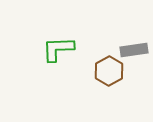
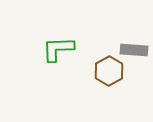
gray rectangle: rotated 12 degrees clockwise
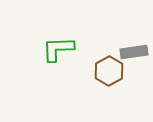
gray rectangle: moved 2 px down; rotated 12 degrees counterclockwise
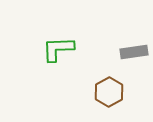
brown hexagon: moved 21 px down
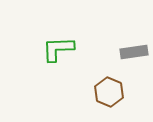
brown hexagon: rotated 8 degrees counterclockwise
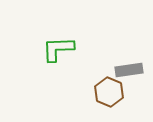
gray rectangle: moved 5 px left, 18 px down
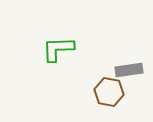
brown hexagon: rotated 12 degrees counterclockwise
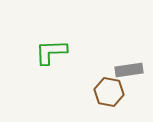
green L-shape: moved 7 px left, 3 px down
